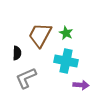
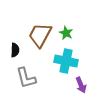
black semicircle: moved 2 px left, 3 px up
gray L-shape: rotated 80 degrees counterclockwise
purple arrow: rotated 63 degrees clockwise
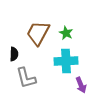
brown trapezoid: moved 2 px left, 2 px up
black semicircle: moved 1 px left, 4 px down
cyan cross: rotated 15 degrees counterclockwise
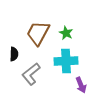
gray L-shape: moved 5 px right, 4 px up; rotated 65 degrees clockwise
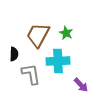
brown trapezoid: moved 2 px down
cyan cross: moved 8 px left
gray L-shape: rotated 120 degrees clockwise
purple arrow: rotated 21 degrees counterclockwise
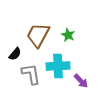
green star: moved 2 px right, 2 px down
black semicircle: moved 1 px right; rotated 40 degrees clockwise
cyan cross: moved 5 px down
purple arrow: moved 4 px up
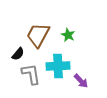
black semicircle: moved 3 px right
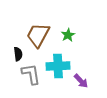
green star: rotated 16 degrees clockwise
black semicircle: rotated 48 degrees counterclockwise
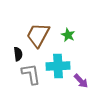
green star: rotated 16 degrees counterclockwise
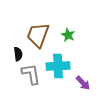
brown trapezoid: rotated 8 degrees counterclockwise
purple arrow: moved 2 px right, 2 px down
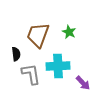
green star: moved 1 px right, 3 px up
black semicircle: moved 2 px left
